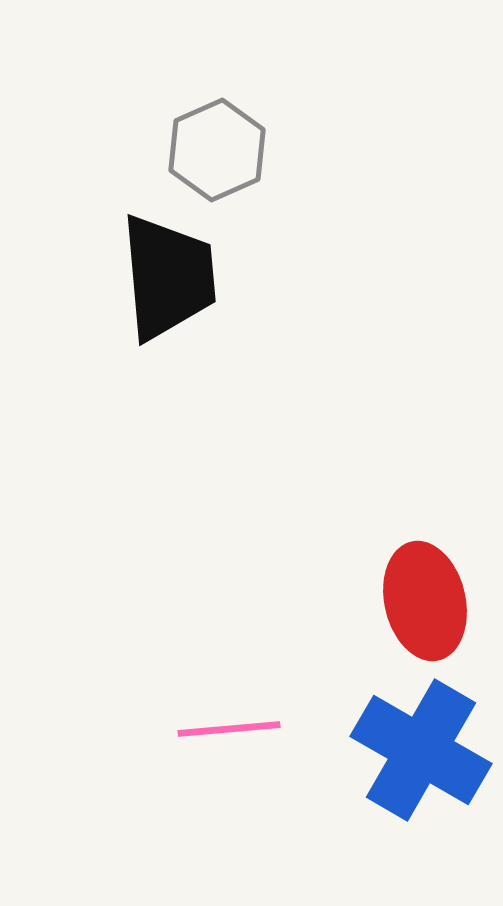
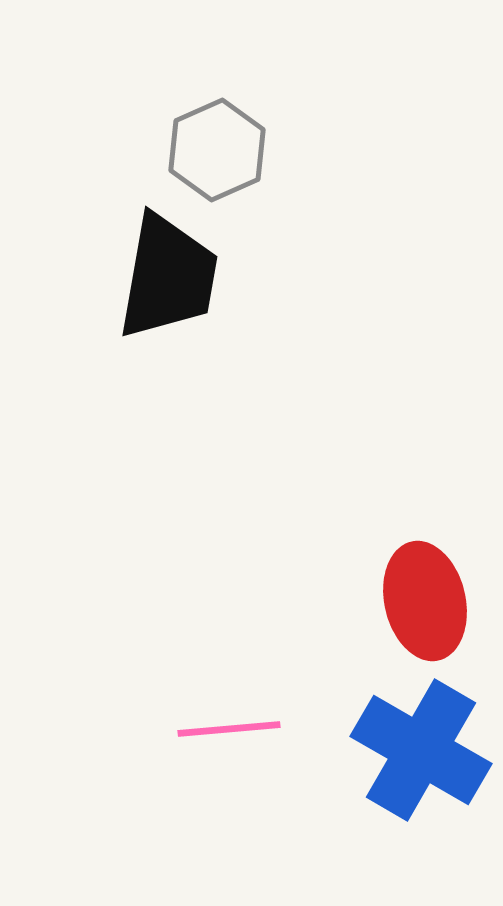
black trapezoid: rotated 15 degrees clockwise
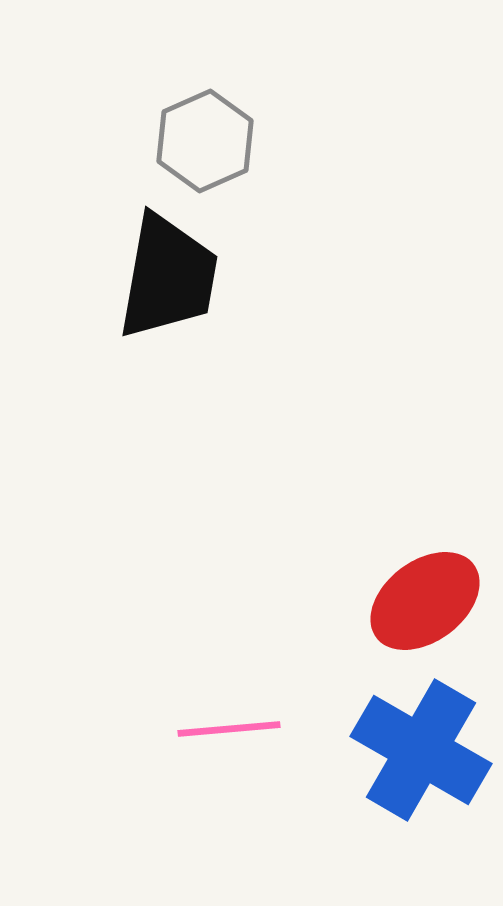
gray hexagon: moved 12 px left, 9 px up
red ellipse: rotated 66 degrees clockwise
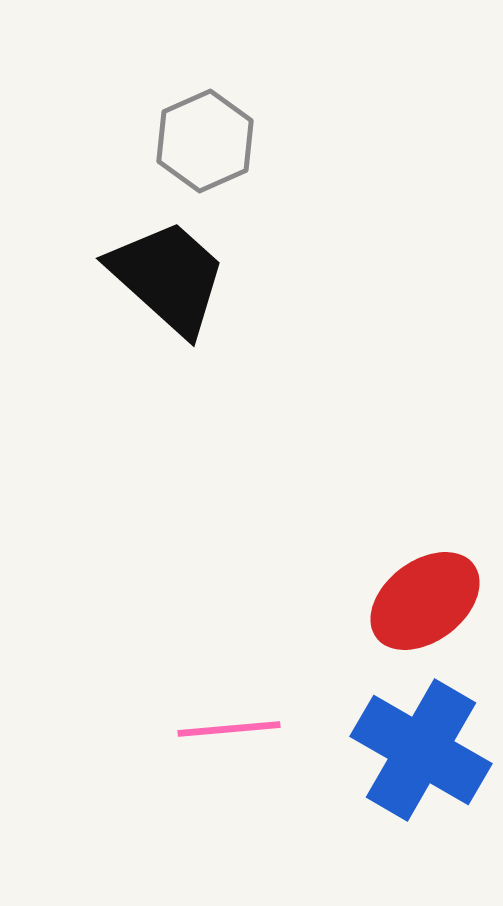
black trapezoid: rotated 58 degrees counterclockwise
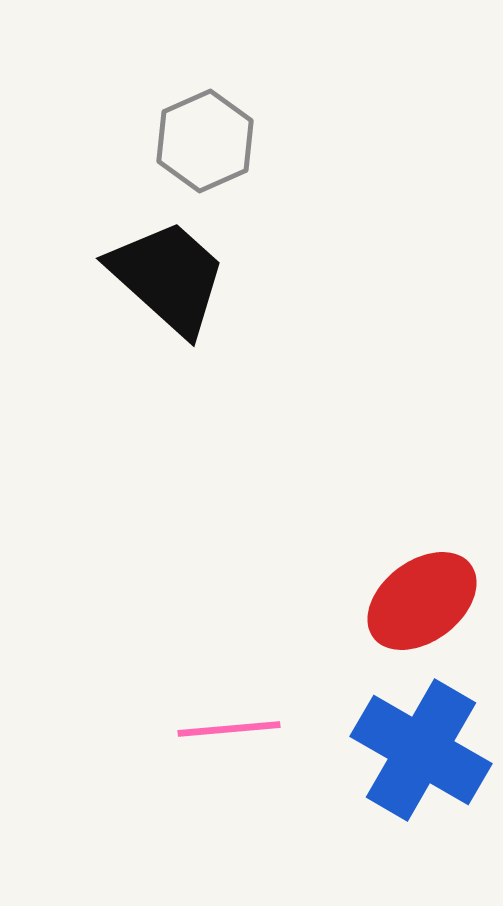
red ellipse: moved 3 px left
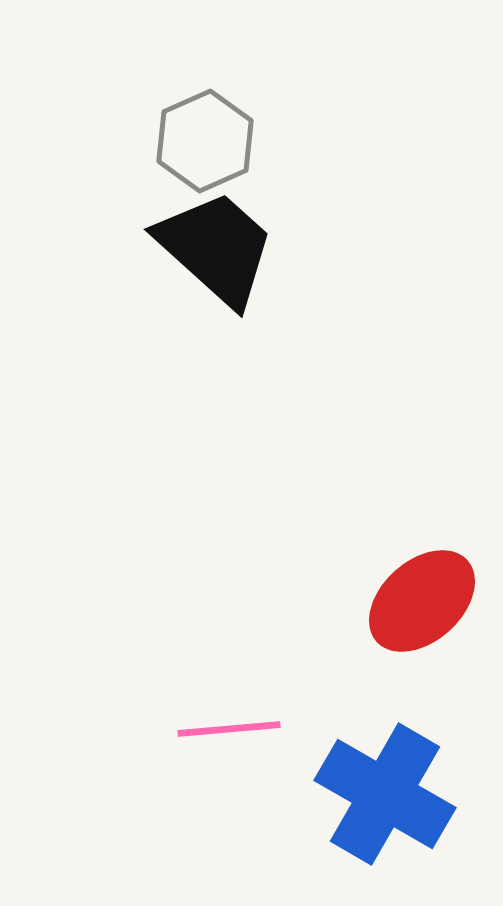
black trapezoid: moved 48 px right, 29 px up
red ellipse: rotated 5 degrees counterclockwise
blue cross: moved 36 px left, 44 px down
